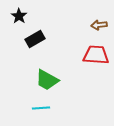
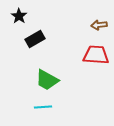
cyan line: moved 2 px right, 1 px up
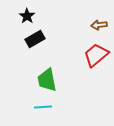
black star: moved 8 px right
red trapezoid: rotated 44 degrees counterclockwise
green trapezoid: rotated 50 degrees clockwise
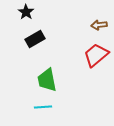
black star: moved 1 px left, 4 px up
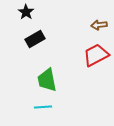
red trapezoid: rotated 12 degrees clockwise
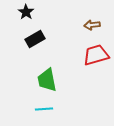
brown arrow: moved 7 px left
red trapezoid: rotated 12 degrees clockwise
cyan line: moved 1 px right, 2 px down
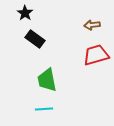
black star: moved 1 px left, 1 px down
black rectangle: rotated 66 degrees clockwise
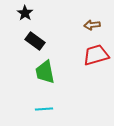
black rectangle: moved 2 px down
green trapezoid: moved 2 px left, 8 px up
